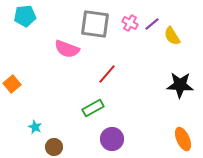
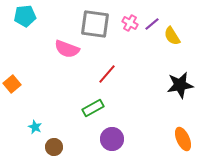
black star: rotated 12 degrees counterclockwise
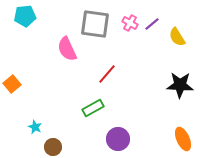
yellow semicircle: moved 5 px right, 1 px down
pink semicircle: rotated 45 degrees clockwise
black star: rotated 12 degrees clockwise
purple circle: moved 6 px right
brown circle: moved 1 px left
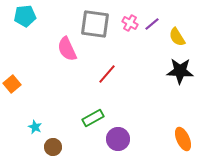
black star: moved 14 px up
green rectangle: moved 10 px down
